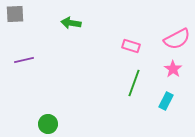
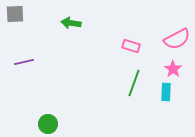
purple line: moved 2 px down
cyan rectangle: moved 9 px up; rotated 24 degrees counterclockwise
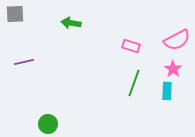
pink semicircle: moved 1 px down
cyan rectangle: moved 1 px right, 1 px up
